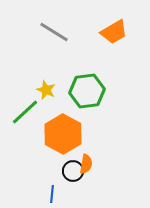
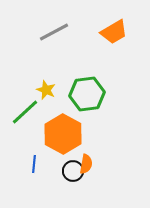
gray line: rotated 60 degrees counterclockwise
green hexagon: moved 3 px down
blue line: moved 18 px left, 30 px up
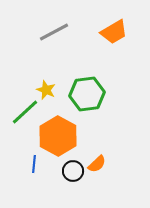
orange hexagon: moved 5 px left, 2 px down
orange semicircle: moved 11 px right; rotated 36 degrees clockwise
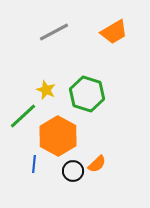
green hexagon: rotated 24 degrees clockwise
green line: moved 2 px left, 4 px down
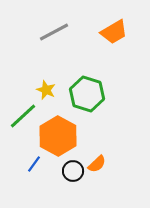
blue line: rotated 30 degrees clockwise
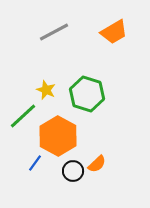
blue line: moved 1 px right, 1 px up
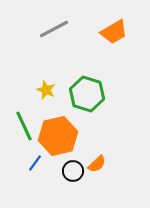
gray line: moved 3 px up
green line: moved 1 px right, 10 px down; rotated 72 degrees counterclockwise
orange hexagon: rotated 18 degrees clockwise
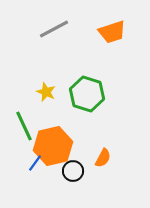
orange trapezoid: moved 2 px left; rotated 12 degrees clockwise
yellow star: moved 2 px down
orange hexagon: moved 5 px left, 10 px down
orange semicircle: moved 6 px right, 6 px up; rotated 18 degrees counterclockwise
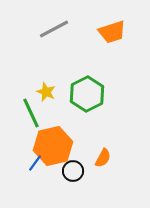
green hexagon: rotated 16 degrees clockwise
green line: moved 7 px right, 13 px up
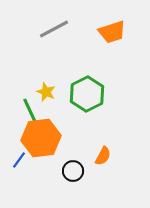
orange hexagon: moved 12 px left, 8 px up; rotated 6 degrees clockwise
orange semicircle: moved 2 px up
blue line: moved 16 px left, 3 px up
